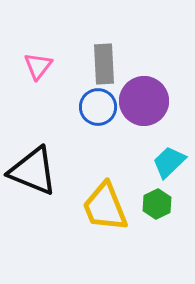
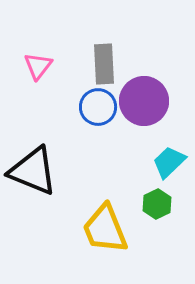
yellow trapezoid: moved 22 px down
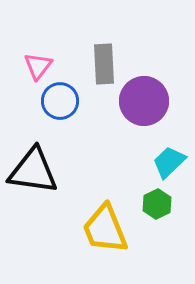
blue circle: moved 38 px left, 6 px up
black triangle: rotated 14 degrees counterclockwise
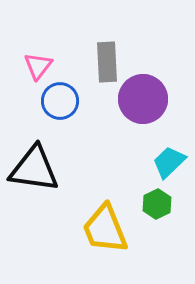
gray rectangle: moved 3 px right, 2 px up
purple circle: moved 1 px left, 2 px up
black triangle: moved 1 px right, 2 px up
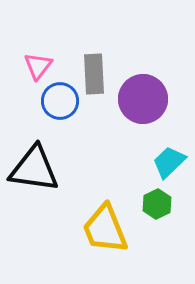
gray rectangle: moved 13 px left, 12 px down
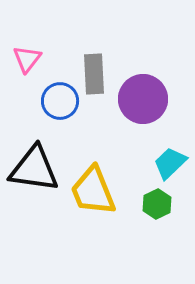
pink triangle: moved 11 px left, 7 px up
cyan trapezoid: moved 1 px right, 1 px down
yellow trapezoid: moved 12 px left, 38 px up
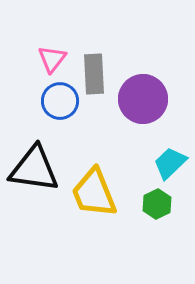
pink triangle: moved 25 px right
yellow trapezoid: moved 1 px right, 2 px down
